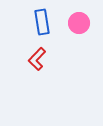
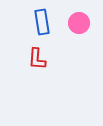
red L-shape: rotated 40 degrees counterclockwise
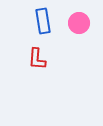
blue rectangle: moved 1 px right, 1 px up
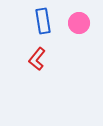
red L-shape: rotated 35 degrees clockwise
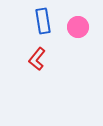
pink circle: moved 1 px left, 4 px down
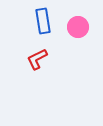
red L-shape: rotated 25 degrees clockwise
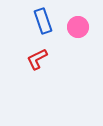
blue rectangle: rotated 10 degrees counterclockwise
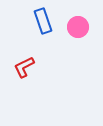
red L-shape: moved 13 px left, 8 px down
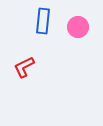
blue rectangle: rotated 25 degrees clockwise
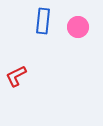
red L-shape: moved 8 px left, 9 px down
